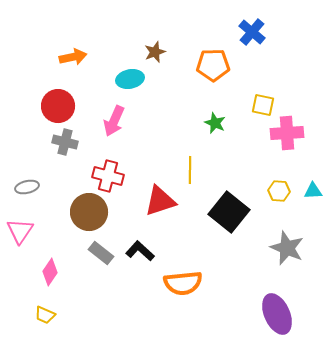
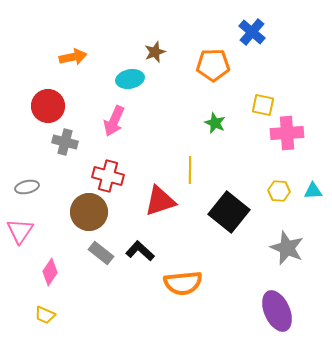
red circle: moved 10 px left
purple ellipse: moved 3 px up
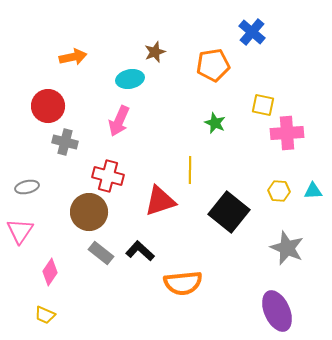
orange pentagon: rotated 8 degrees counterclockwise
pink arrow: moved 5 px right
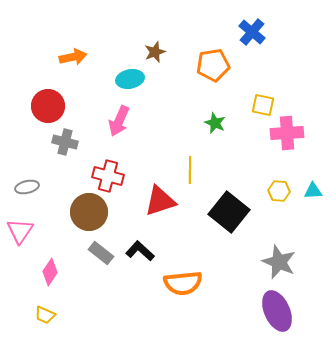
gray star: moved 8 px left, 14 px down
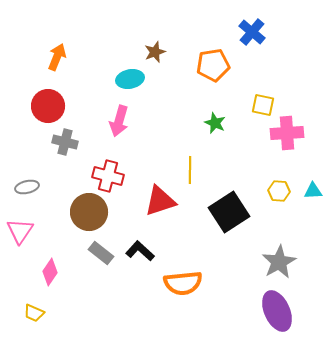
orange arrow: moved 16 px left; rotated 56 degrees counterclockwise
pink arrow: rotated 8 degrees counterclockwise
black square: rotated 18 degrees clockwise
gray star: rotated 20 degrees clockwise
yellow trapezoid: moved 11 px left, 2 px up
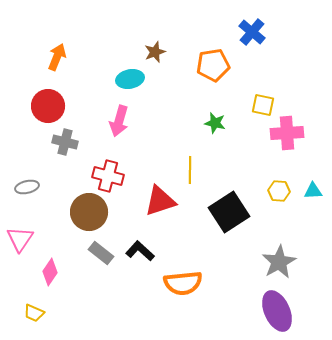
green star: rotated 10 degrees counterclockwise
pink triangle: moved 8 px down
